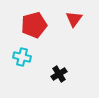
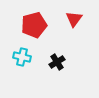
black cross: moved 2 px left, 12 px up
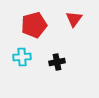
cyan cross: rotated 18 degrees counterclockwise
black cross: rotated 21 degrees clockwise
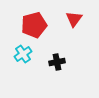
cyan cross: moved 1 px right, 3 px up; rotated 30 degrees counterclockwise
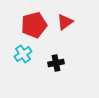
red triangle: moved 9 px left, 3 px down; rotated 18 degrees clockwise
black cross: moved 1 px left, 1 px down
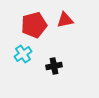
red triangle: moved 2 px up; rotated 24 degrees clockwise
black cross: moved 2 px left, 3 px down
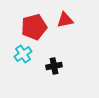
red pentagon: moved 2 px down
